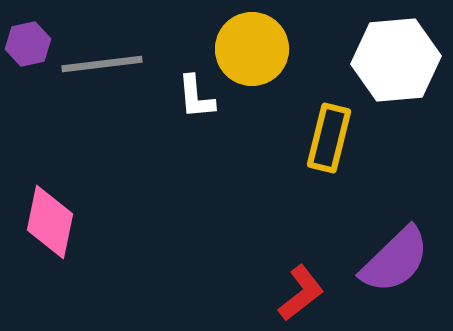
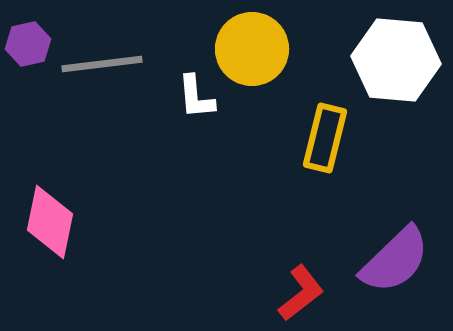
white hexagon: rotated 10 degrees clockwise
yellow rectangle: moved 4 px left
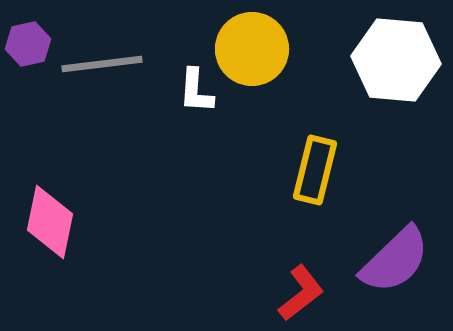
white L-shape: moved 6 px up; rotated 9 degrees clockwise
yellow rectangle: moved 10 px left, 32 px down
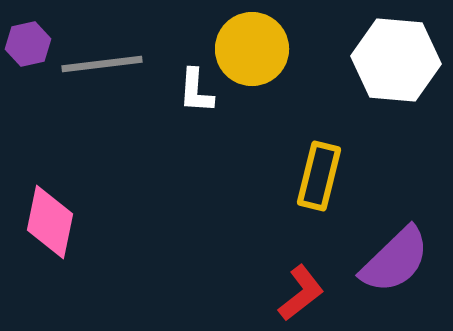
yellow rectangle: moved 4 px right, 6 px down
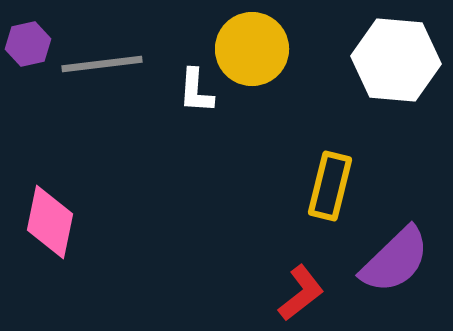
yellow rectangle: moved 11 px right, 10 px down
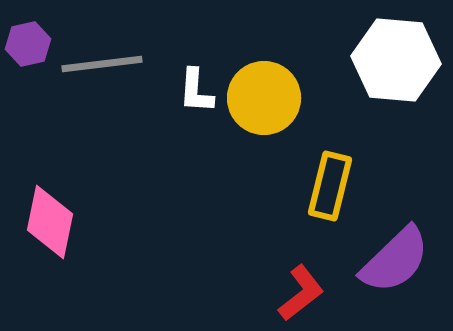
yellow circle: moved 12 px right, 49 px down
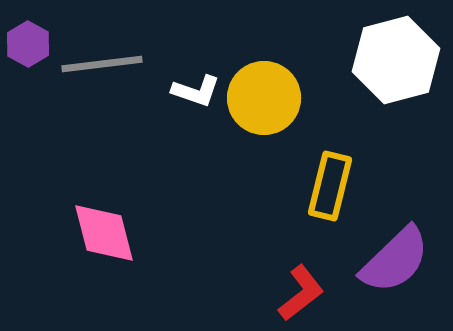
purple hexagon: rotated 18 degrees counterclockwise
white hexagon: rotated 20 degrees counterclockwise
white L-shape: rotated 75 degrees counterclockwise
pink diamond: moved 54 px right, 11 px down; rotated 26 degrees counterclockwise
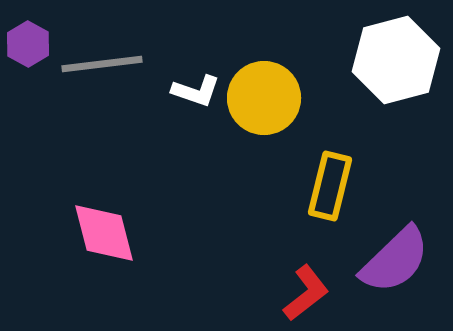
red L-shape: moved 5 px right
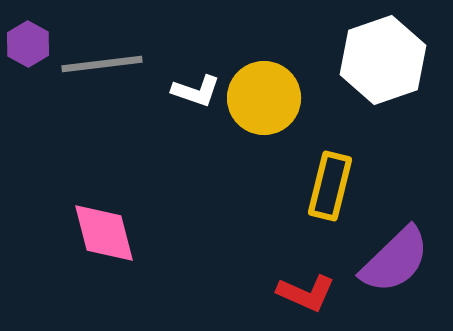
white hexagon: moved 13 px left; rotated 4 degrees counterclockwise
red L-shape: rotated 62 degrees clockwise
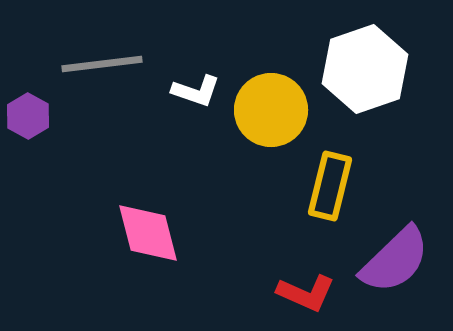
purple hexagon: moved 72 px down
white hexagon: moved 18 px left, 9 px down
yellow circle: moved 7 px right, 12 px down
pink diamond: moved 44 px right
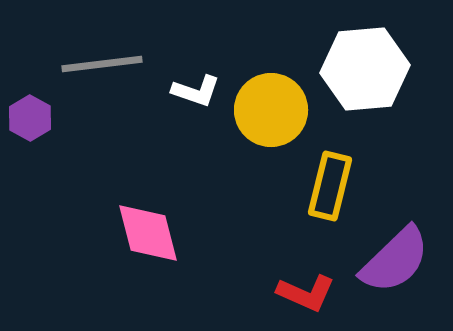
white hexagon: rotated 14 degrees clockwise
purple hexagon: moved 2 px right, 2 px down
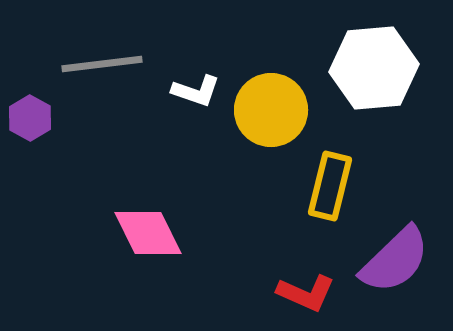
white hexagon: moved 9 px right, 1 px up
pink diamond: rotated 12 degrees counterclockwise
